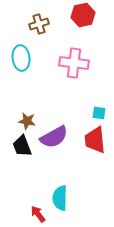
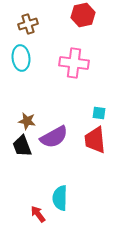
brown cross: moved 11 px left
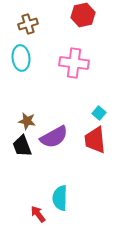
cyan square: rotated 32 degrees clockwise
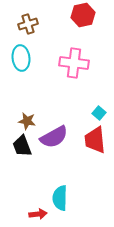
red arrow: rotated 120 degrees clockwise
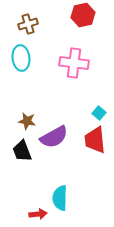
black trapezoid: moved 5 px down
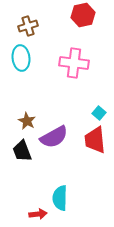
brown cross: moved 2 px down
brown star: rotated 18 degrees clockwise
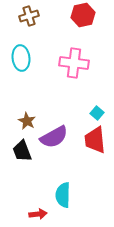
brown cross: moved 1 px right, 10 px up
cyan square: moved 2 px left
cyan semicircle: moved 3 px right, 3 px up
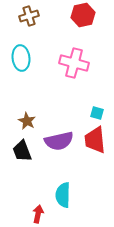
pink cross: rotated 8 degrees clockwise
cyan square: rotated 24 degrees counterclockwise
purple semicircle: moved 5 px right, 4 px down; rotated 16 degrees clockwise
red arrow: rotated 72 degrees counterclockwise
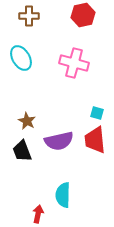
brown cross: rotated 18 degrees clockwise
cyan ellipse: rotated 25 degrees counterclockwise
